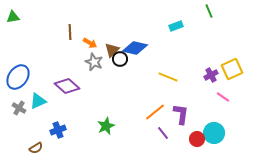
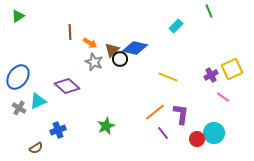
green triangle: moved 5 px right, 1 px up; rotated 24 degrees counterclockwise
cyan rectangle: rotated 24 degrees counterclockwise
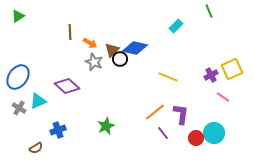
red circle: moved 1 px left, 1 px up
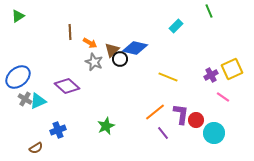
blue ellipse: rotated 15 degrees clockwise
gray cross: moved 6 px right, 9 px up
red circle: moved 18 px up
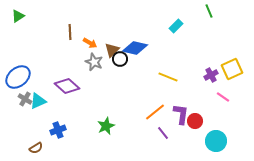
red circle: moved 1 px left, 1 px down
cyan circle: moved 2 px right, 8 px down
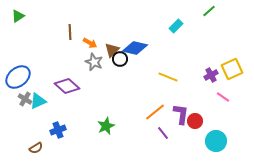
green line: rotated 72 degrees clockwise
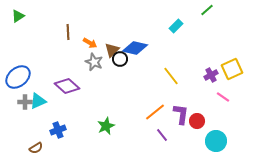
green line: moved 2 px left, 1 px up
brown line: moved 2 px left
yellow line: moved 3 px right, 1 px up; rotated 30 degrees clockwise
gray cross: moved 3 px down; rotated 32 degrees counterclockwise
red circle: moved 2 px right
purple line: moved 1 px left, 2 px down
